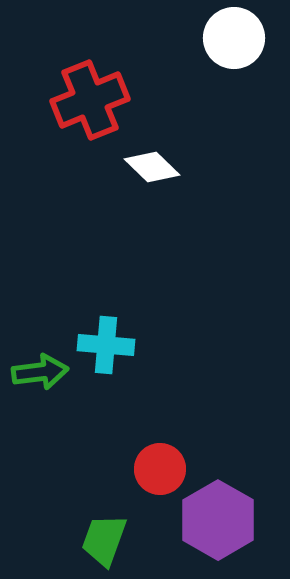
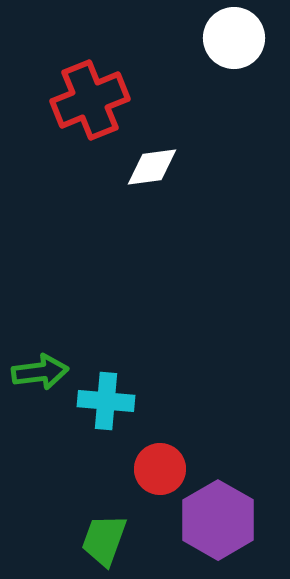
white diamond: rotated 52 degrees counterclockwise
cyan cross: moved 56 px down
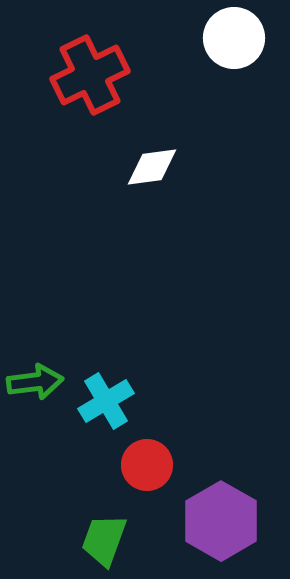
red cross: moved 25 px up; rotated 4 degrees counterclockwise
green arrow: moved 5 px left, 10 px down
cyan cross: rotated 36 degrees counterclockwise
red circle: moved 13 px left, 4 px up
purple hexagon: moved 3 px right, 1 px down
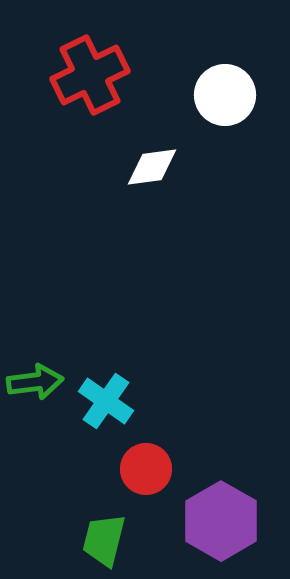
white circle: moved 9 px left, 57 px down
cyan cross: rotated 24 degrees counterclockwise
red circle: moved 1 px left, 4 px down
green trapezoid: rotated 6 degrees counterclockwise
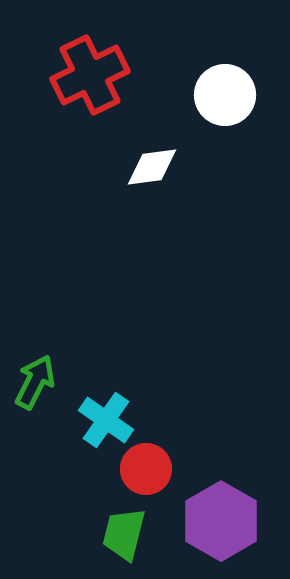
green arrow: rotated 56 degrees counterclockwise
cyan cross: moved 19 px down
green trapezoid: moved 20 px right, 6 px up
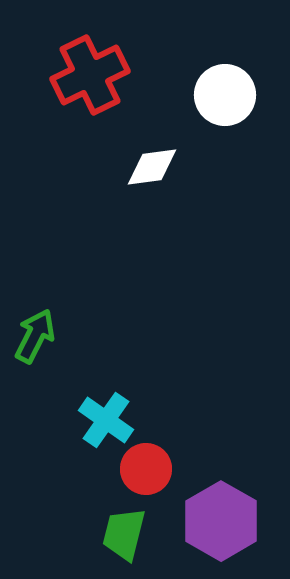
green arrow: moved 46 px up
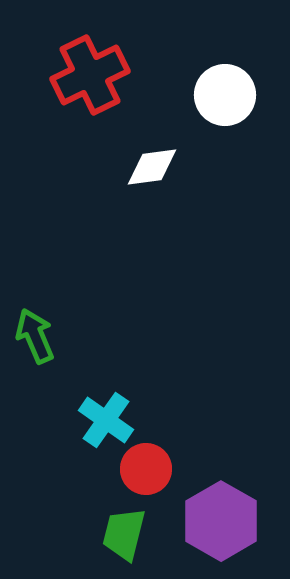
green arrow: rotated 50 degrees counterclockwise
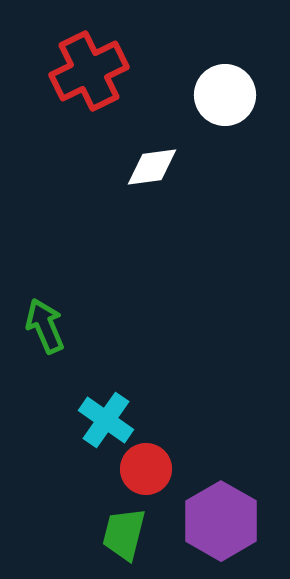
red cross: moved 1 px left, 4 px up
green arrow: moved 10 px right, 10 px up
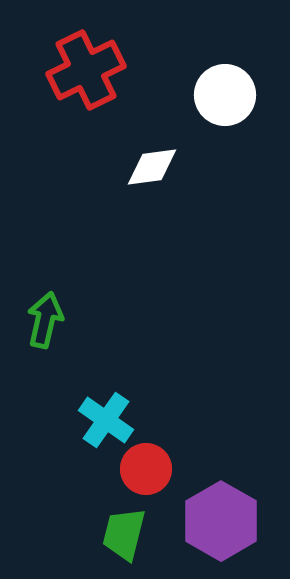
red cross: moved 3 px left, 1 px up
green arrow: moved 6 px up; rotated 36 degrees clockwise
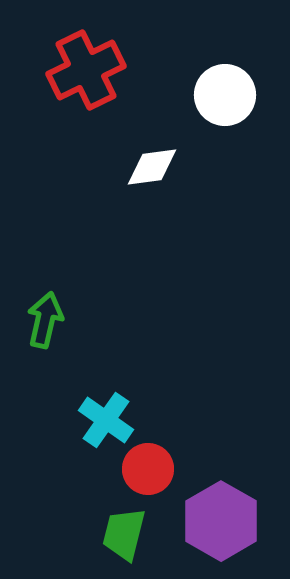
red circle: moved 2 px right
